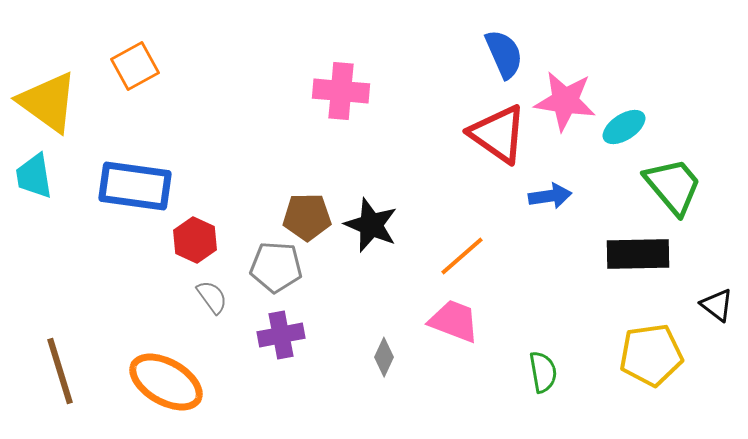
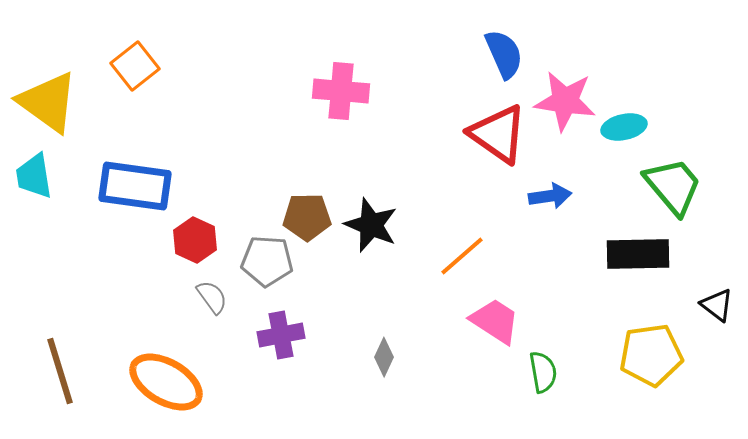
orange square: rotated 9 degrees counterclockwise
cyan ellipse: rotated 21 degrees clockwise
gray pentagon: moved 9 px left, 6 px up
pink trapezoid: moved 41 px right; rotated 12 degrees clockwise
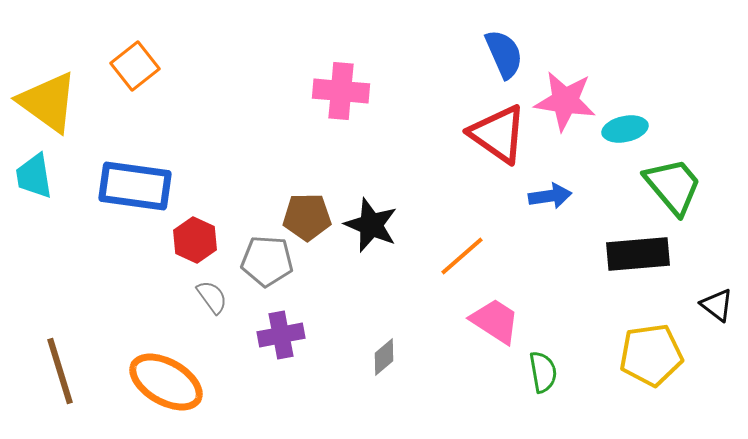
cyan ellipse: moved 1 px right, 2 px down
black rectangle: rotated 4 degrees counterclockwise
gray diamond: rotated 24 degrees clockwise
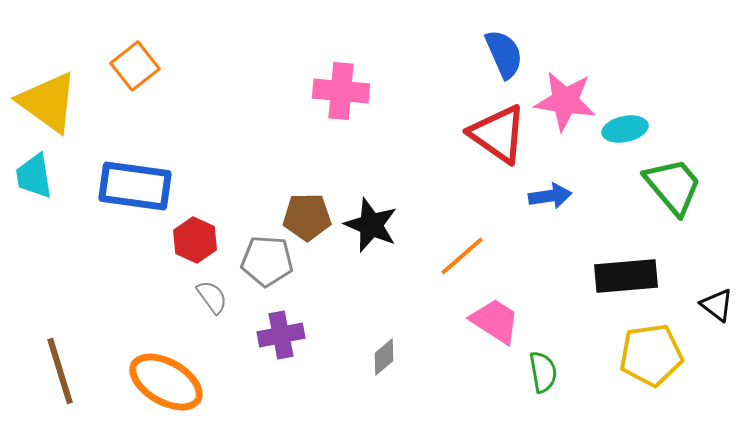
black rectangle: moved 12 px left, 22 px down
